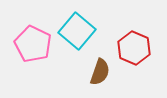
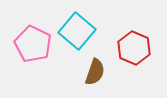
brown semicircle: moved 5 px left
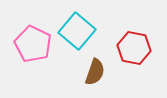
red hexagon: rotated 12 degrees counterclockwise
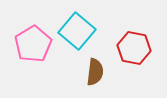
pink pentagon: rotated 15 degrees clockwise
brown semicircle: rotated 12 degrees counterclockwise
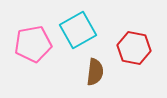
cyan square: moved 1 px right, 1 px up; rotated 21 degrees clockwise
pink pentagon: rotated 21 degrees clockwise
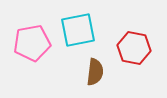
cyan square: rotated 18 degrees clockwise
pink pentagon: moved 1 px left, 1 px up
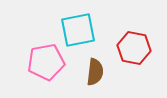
pink pentagon: moved 14 px right, 19 px down
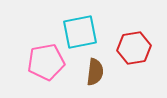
cyan square: moved 2 px right, 2 px down
red hexagon: rotated 20 degrees counterclockwise
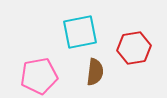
pink pentagon: moved 7 px left, 14 px down
